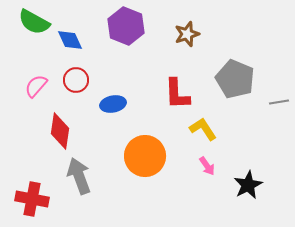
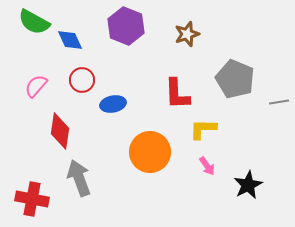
red circle: moved 6 px right
yellow L-shape: rotated 56 degrees counterclockwise
orange circle: moved 5 px right, 4 px up
gray arrow: moved 2 px down
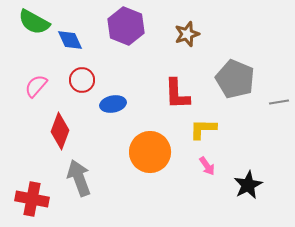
red diamond: rotated 12 degrees clockwise
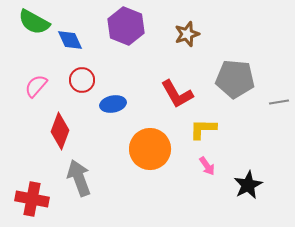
gray pentagon: rotated 18 degrees counterclockwise
red L-shape: rotated 28 degrees counterclockwise
orange circle: moved 3 px up
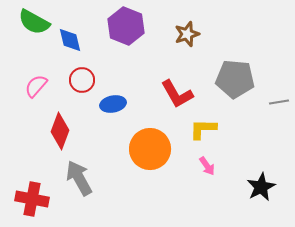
blue diamond: rotated 12 degrees clockwise
gray arrow: rotated 9 degrees counterclockwise
black star: moved 13 px right, 2 px down
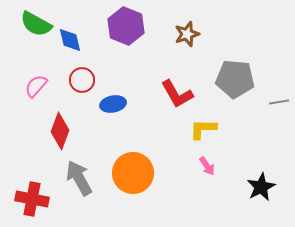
green semicircle: moved 2 px right, 2 px down
orange circle: moved 17 px left, 24 px down
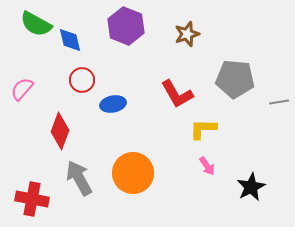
pink semicircle: moved 14 px left, 3 px down
black star: moved 10 px left
